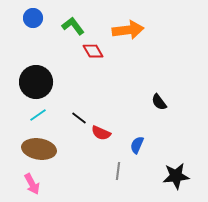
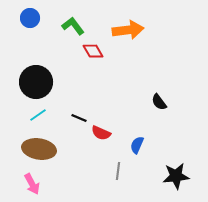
blue circle: moved 3 px left
black line: rotated 14 degrees counterclockwise
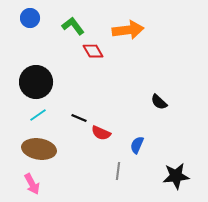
black semicircle: rotated 12 degrees counterclockwise
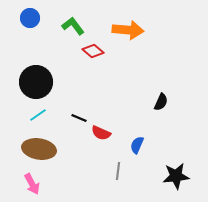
orange arrow: rotated 12 degrees clockwise
red diamond: rotated 20 degrees counterclockwise
black semicircle: moved 2 px right; rotated 108 degrees counterclockwise
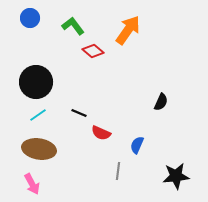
orange arrow: rotated 60 degrees counterclockwise
black line: moved 5 px up
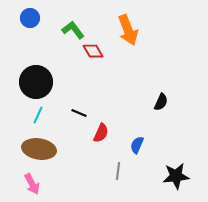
green L-shape: moved 4 px down
orange arrow: rotated 124 degrees clockwise
red diamond: rotated 20 degrees clockwise
cyan line: rotated 30 degrees counterclockwise
red semicircle: rotated 90 degrees counterclockwise
